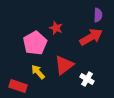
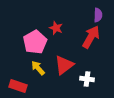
red arrow: rotated 30 degrees counterclockwise
pink pentagon: moved 1 px up
yellow arrow: moved 4 px up
white cross: rotated 24 degrees counterclockwise
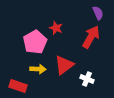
purple semicircle: moved 2 px up; rotated 24 degrees counterclockwise
yellow arrow: moved 1 px down; rotated 133 degrees clockwise
white cross: rotated 16 degrees clockwise
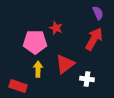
red arrow: moved 3 px right, 2 px down
pink pentagon: rotated 30 degrees clockwise
red triangle: moved 1 px right, 1 px up
yellow arrow: rotated 91 degrees counterclockwise
white cross: rotated 16 degrees counterclockwise
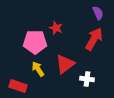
yellow arrow: rotated 35 degrees counterclockwise
